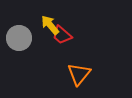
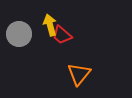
yellow arrow: rotated 25 degrees clockwise
gray circle: moved 4 px up
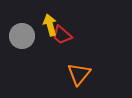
gray circle: moved 3 px right, 2 px down
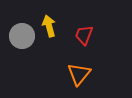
yellow arrow: moved 1 px left, 1 px down
red trapezoid: moved 22 px right; rotated 70 degrees clockwise
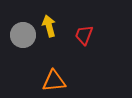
gray circle: moved 1 px right, 1 px up
orange triangle: moved 25 px left, 7 px down; rotated 45 degrees clockwise
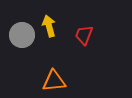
gray circle: moved 1 px left
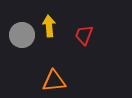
yellow arrow: rotated 10 degrees clockwise
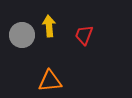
orange triangle: moved 4 px left
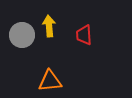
red trapezoid: rotated 25 degrees counterclockwise
